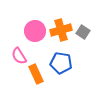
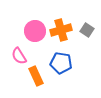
gray square: moved 4 px right, 2 px up
orange rectangle: moved 2 px down
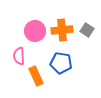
orange cross: moved 1 px right; rotated 10 degrees clockwise
pink semicircle: rotated 30 degrees clockwise
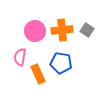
pink semicircle: moved 1 px right, 1 px down; rotated 12 degrees clockwise
orange rectangle: moved 2 px right, 2 px up
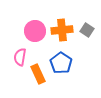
blue pentagon: rotated 25 degrees clockwise
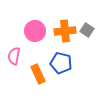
orange cross: moved 3 px right, 1 px down
pink semicircle: moved 6 px left, 1 px up
blue pentagon: rotated 20 degrees counterclockwise
